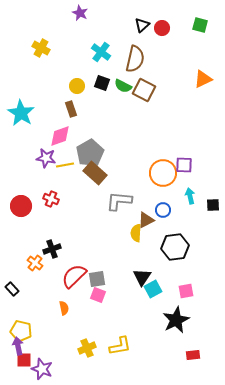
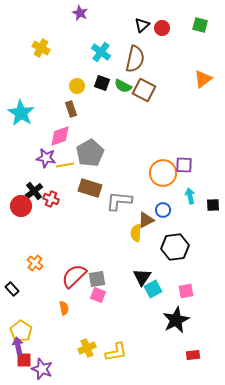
orange triangle at (203, 79): rotated 12 degrees counterclockwise
brown rectangle at (95, 173): moved 5 px left, 15 px down; rotated 25 degrees counterclockwise
black cross at (52, 249): moved 18 px left, 58 px up; rotated 18 degrees counterclockwise
yellow pentagon at (21, 331): rotated 20 degrees clockwise
yellow L-shape at (120, 346): moved 4 px left, 6 px down
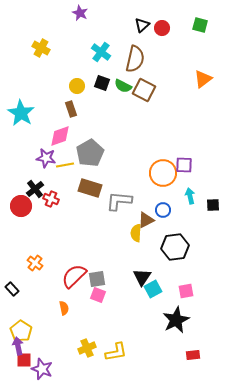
black cross at (34, 191): moved 1 px right, 2 px up
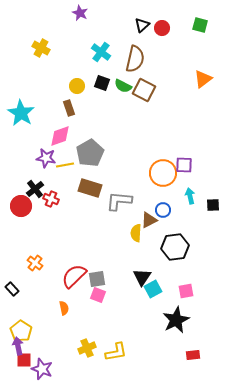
brown rectangle at (71, 109): moved 2 px left, 1 px up
brown triangle at (146, 220): moved 3 px right
